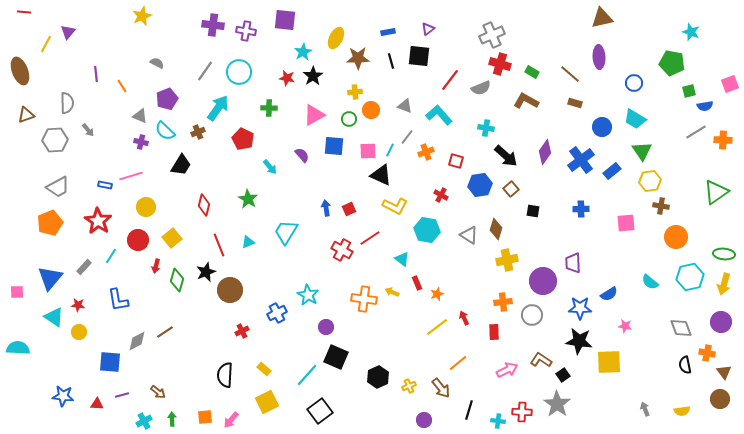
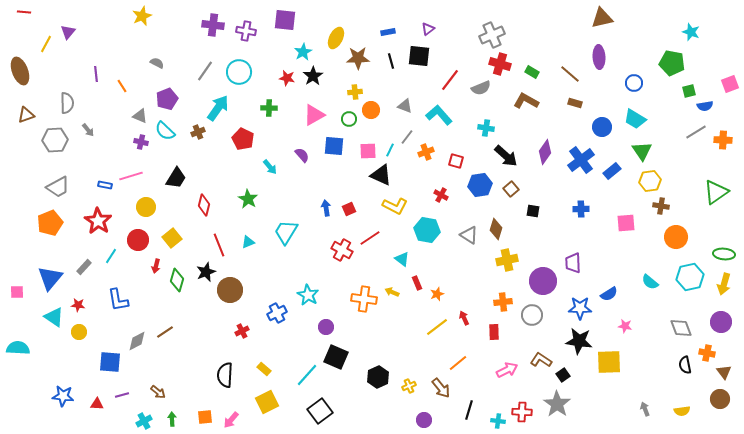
black trapezoid at (181, 165): moved 5 px left, 13 px down
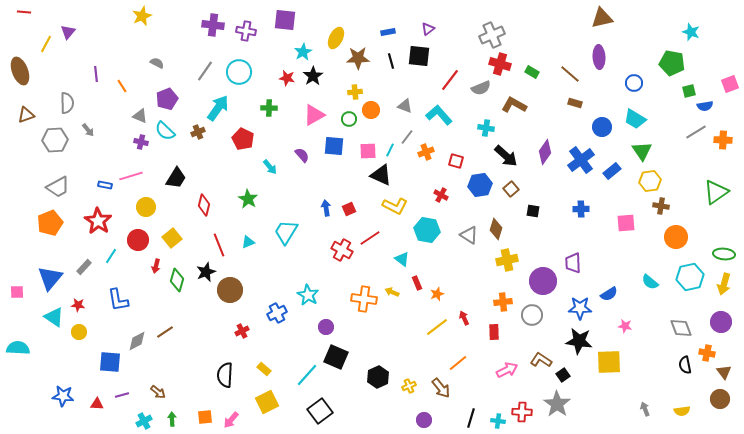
brown L-shape at (526, 101): moved 12 px left, 4 px down
black line at (469, 410): moved 2 px right, 8 px down
